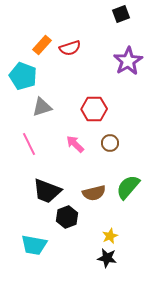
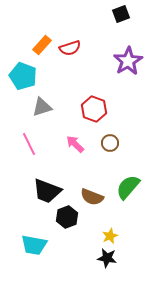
red hexagon: rotated 20 degrees clockwise
brown semicircle: moved 2 px left, 4 px down; rotated 35 degrees clockwise
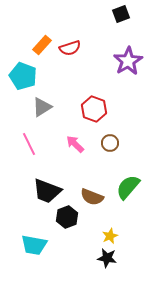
gray triangle: rotated 15 degrees counterclockwise
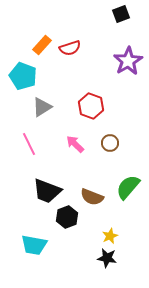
red hexagon: moved 3 px left, 3 px up
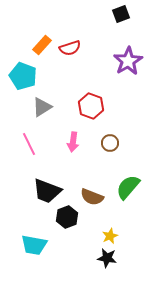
pink arrow: moved 2 px left, 2 px up; rotated 126 degrees counterclockwise
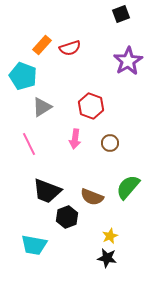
pink arrow: moved 2 px right, 3 px up
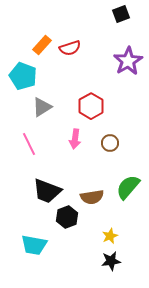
red hexagon: rotated 10 degrees clockwise
brown semicircle: rotated 30 degrees counterclockwise
black star: moved 4 px right, 3 px down; rotated 18 degrees counterclockwise
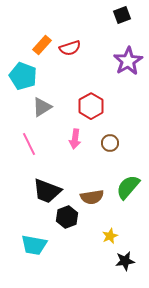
black square: moved 1 px right, 1 px down
black star: moved 14 px right
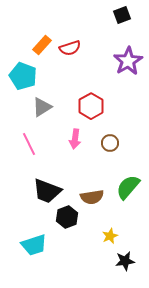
cyan trapezoid: rotated 28 degrees counterclockwise
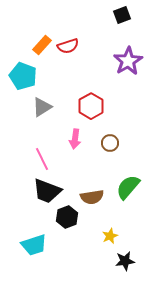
red semicircle: moved 2 px left, 2 px up
pink line: moved 13 px right, 15 px down
